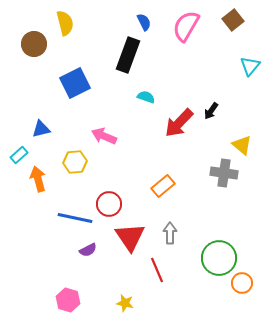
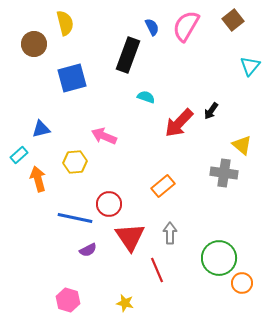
blue semicircle: moved 8 px right, 5 px down
blue square: moved 3 px left, 5 px up; rotated 12 degrees clockwise
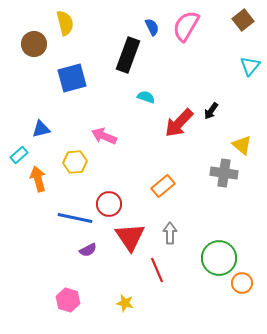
brown square: moved 10 px right
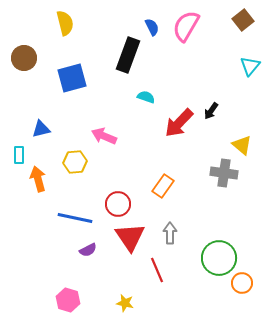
brown circle: moved 10 px left, 14 px down
cyan rectangle: rotated 48 degrees counterclockwise
orange rectangle: rotated 15 degrees counterclockwise
red circle: moved 9 px right
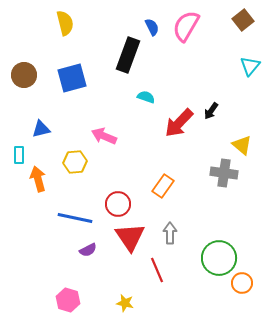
brown circle: moved 17 px down
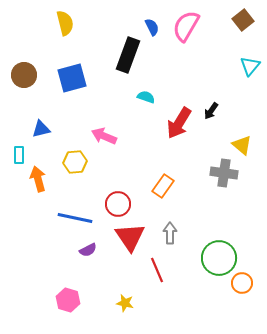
red arrow: rotated 12 degrees counterclockwise
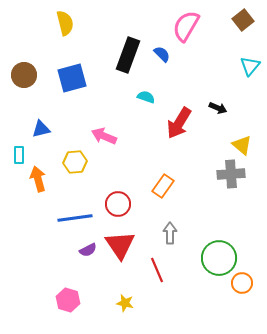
blue semicircle: moved 10 px right, 27 px down; rotated 18 degrees counterclockwise
black arrow: moved 7 px right, 3 px up; rotated 102 degrees counterclockwise
gray cross: moved 7 px right, 1 px down; rotated 12 degrees counterclockwise
blue line: rotated 20 degrees counterclockwise
red triangle: moved 10 px left, 8 px down
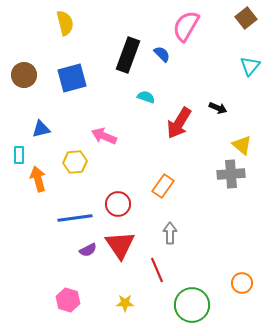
brown square: moved 3 px right, 2 px up
green circle: moved 27 px left, 47 px down
yellow star: rotated 12 degrees counterclockwise
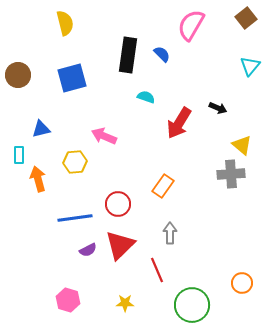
pink semicircle: moved 5 px right, 1 px up
black rectangle: rotated 12 degrees counterclockwise
brown circle: moved 6 px left
red triangle: rotated 20 degrees clockwise
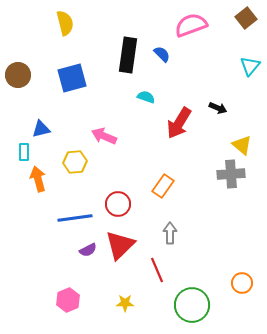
pink semicircle: rotated 40 degrees clockwise
cyan rectangle: moved 5 px right, 3 px up
pink hexagon: rotated 20 degrees clockwise
